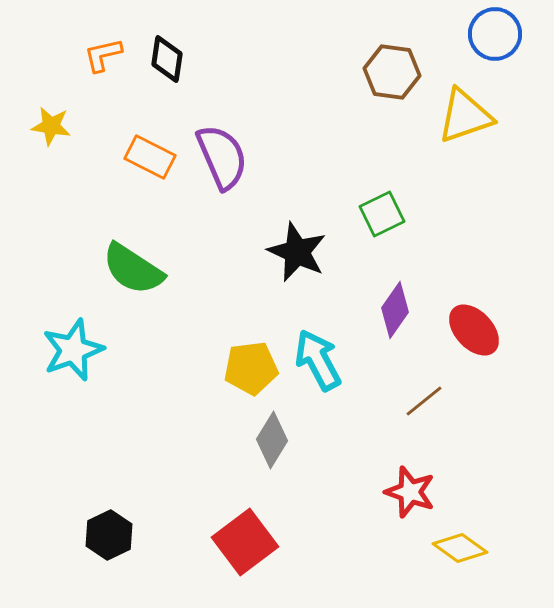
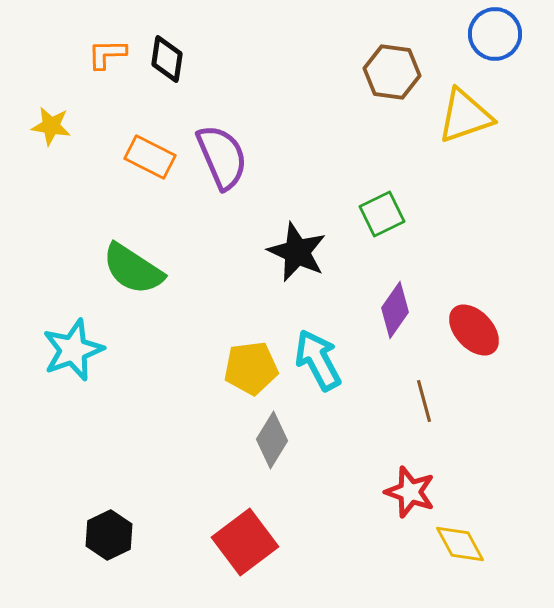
orange L-shape: moved 4 px right, 1 px up; rotated 12 degrees clockwise
brown line: rotated 66 degrees counterclockwise
yellow diamond: moved 4 px up; rotated 26 degrees clockwise
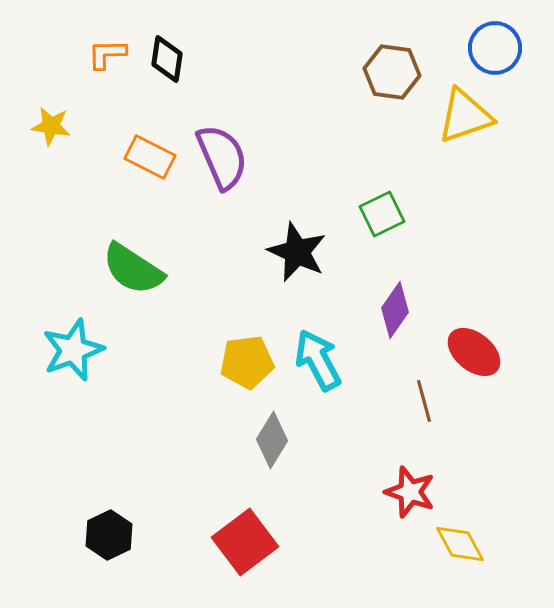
blue circle: moved 14 px down
red ellipse: moved 22 px down; rotated 8 degrees counterclockwise
yellow pentagon: moved 4 px left, 6 px up
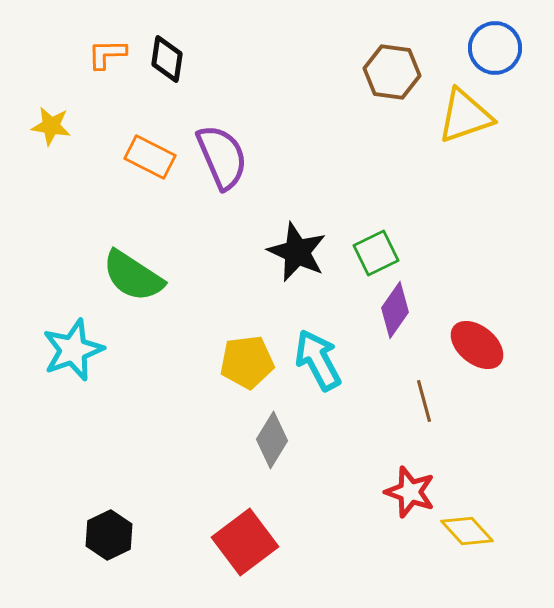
green square: moved 6 px left, 39 px down
green semicircle: moved 7 px down
red ellipse: moved 3 px right, 7 px up
yellow diamond: moved 7 px right, 13 px up; rotated 14 degrees counterclockwise
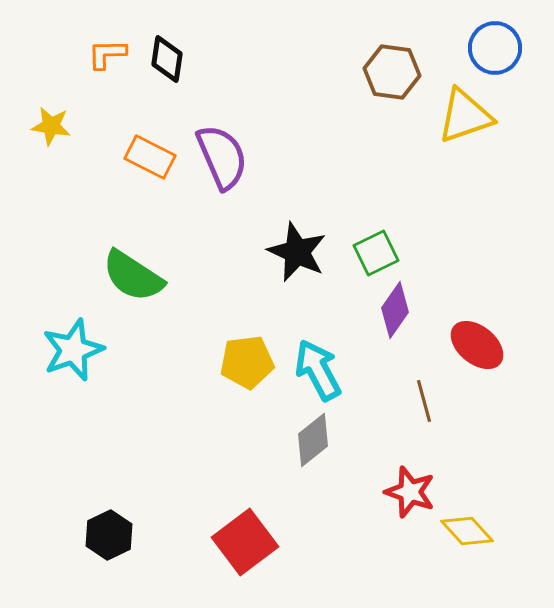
cyan arrow: moved 10 px down
gray diamond: moved 41 px right; rotated 20 degrees clockwise
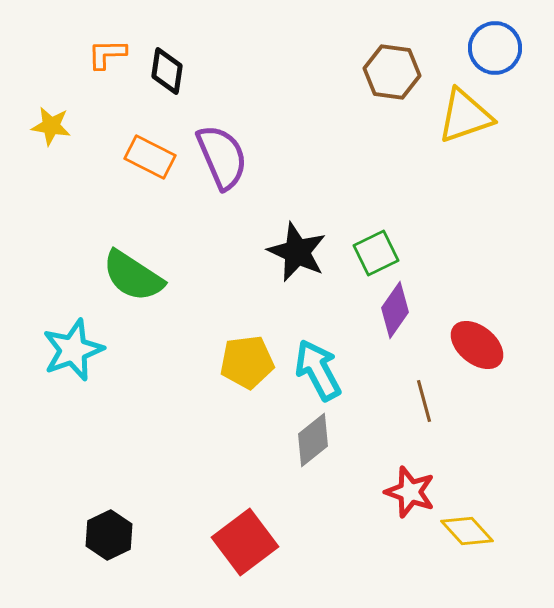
black diamond: moved 12 px down
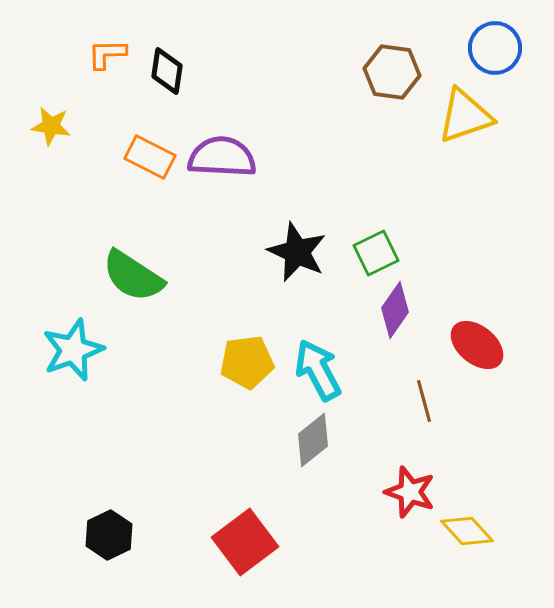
purple semicircle: rotated 64 degrees counterclockwise
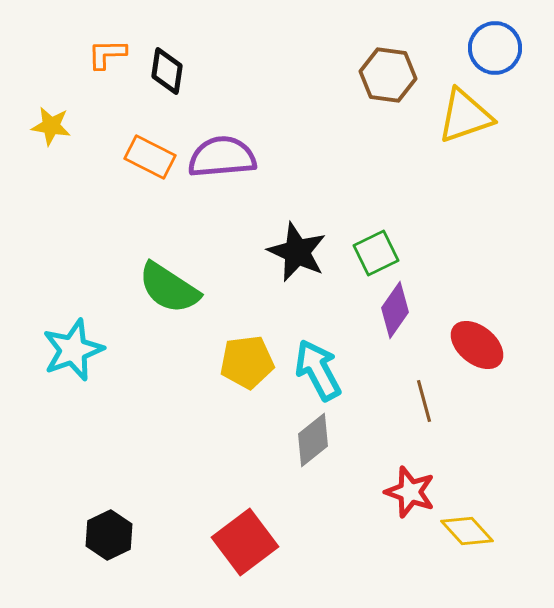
brown hexagon: moved 4 px left, 3 px down
purple semicircle: rotated 8 degrees counterclockwise
green semicircle: moved 36 px right, 12 px down
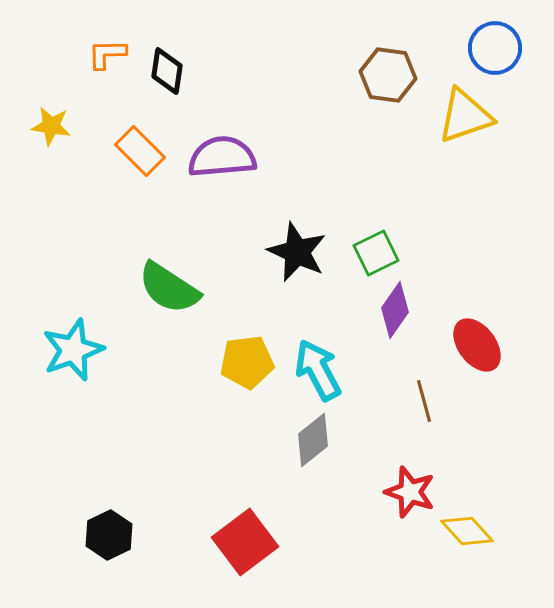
orange rectangle: moved 10 px left, 6 px up; rotated 18 degrees clockwise
red ellipse: rotated 14 degrees clockwise
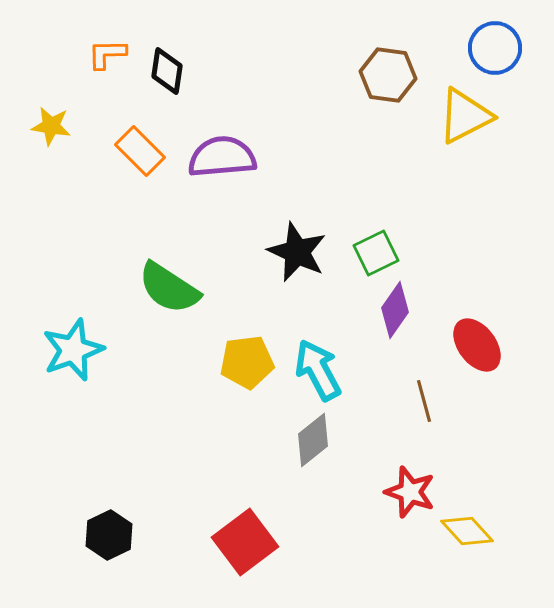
yellow triangle: rotated 8 degrees counterclockwise
